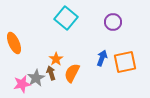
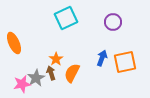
cyan square: rotated 25 degrees clockwise
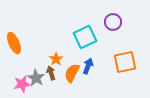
cyan square: moved 19 px right, 19 px down
blue arrow: moved 14 px left, 8 px down
gray star: rotated 12 degrees counterclockwise
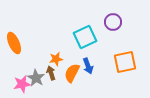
orange star: rotated 24 degrees clockwise
blue arrow: rotated 140 degrees clockwise
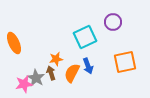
pink star: moved 2 px right
